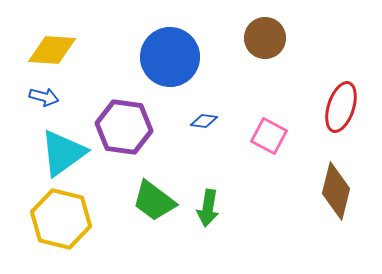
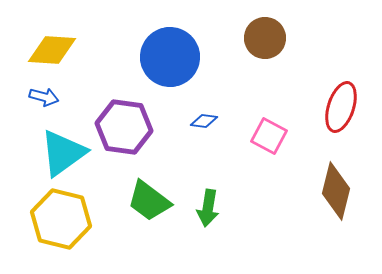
green trapezoid: moved 5 px left
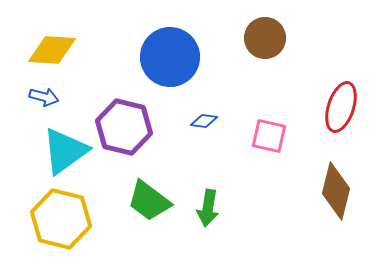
purple hexagon: rotated 6 degrees clockwise
pink square: rotated 15 degrees counterclockwise
cyan triangle: moved 2 px right, 2 px up
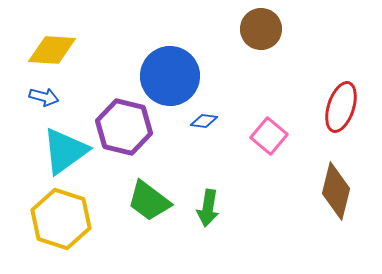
brown circle: moved 4 px left, 9 px up
blue circle: moved 19 px down
pink square: rotated 27 degrees clockwise
yellow hexagon: rotated 4 degrees clockwise
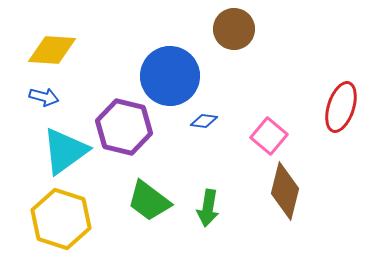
brown circle: moved 27 px left
brown diamond: moved 51 px left
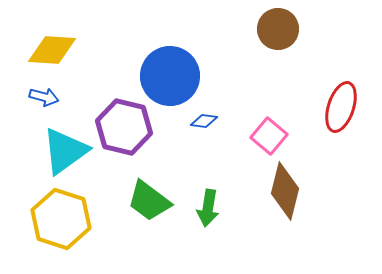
brown circle: moved 44 px right
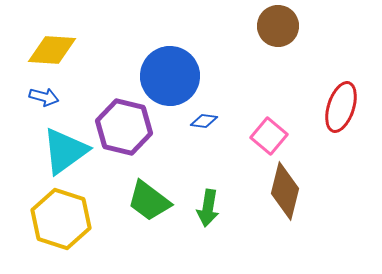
brown circle: moved 3 px up
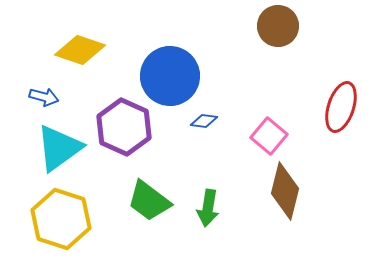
yellow diamond: moved 28 px right; rotated 15 degrees clockwise
purple hexagon: rotated 10 degrees clockwise
cyan triangle: moved 6 px left, 3 px up
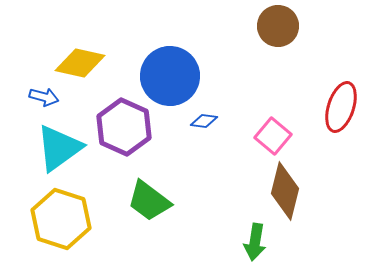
yellow diamond: moved 13 px down; rotated 6 degrees counterclockwise
pink square: moved 4 px right
green arrow: moved 47 px right, 34 px down
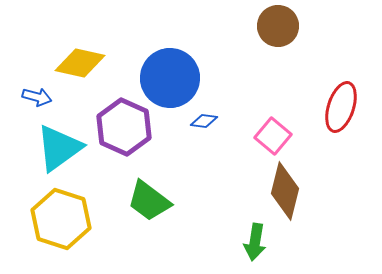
blue circle: moved 2 px down
blue arrow: moved 7 px left
